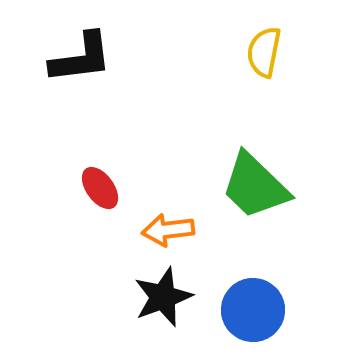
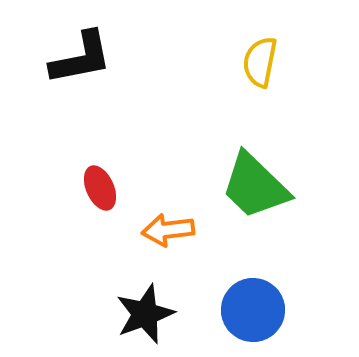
yellow semicircle: moved 4 px left, 10 px down
black L-shape: rotated 4 degrees counterclockwise
red ellipse: rotated 12 degrees clockwise
black star: moved 18 px left, 17 px down
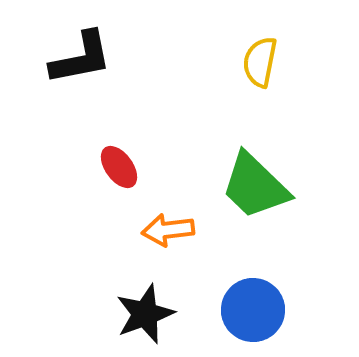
red ellipse: moved 19 px right, 21 px up; rotated 12 degrees counterclockwise
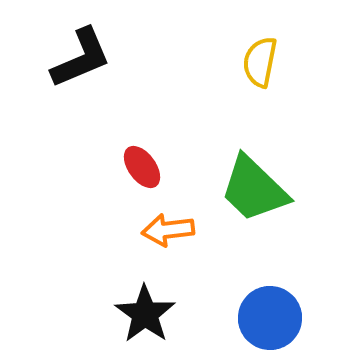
black L-shape: rotated 12 degrees counterclockwise
red ellipse: moved 23 px right
green trapezoid: moved 1 px left, 3 px down
blue circle: moved 17 px right, 8 px down
black star: rotated 16 degrees counterclockwise
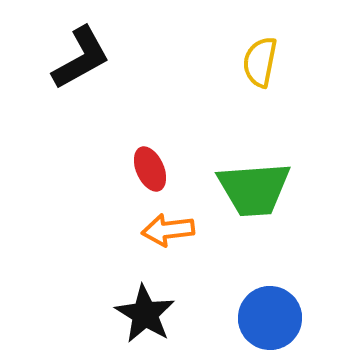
black L-shape: rotated 6 degrees counterclockwise
red ellipse: moved 8 px right, 2 px down; rotated 12 degrees clockwise
green trapezoid: rotated 48 degrees counterclockwise
black star: rotated 4 degrees counterclockwise
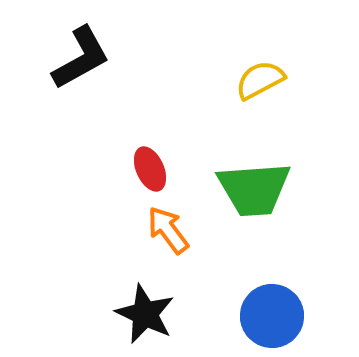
yellow semicircle: moved 18 px down; rotated 51 degrees clockwise
orange arrow: rotated 60 degrees clockwise
black star: rotated 6 degrees counterclockwise
blue circle: moved 2 px right, 2 px up
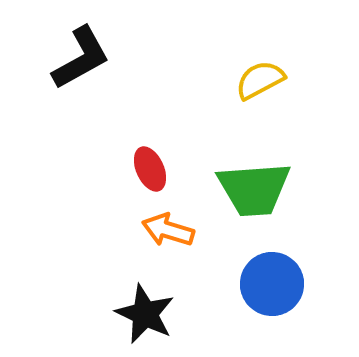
orange arrow: rotated 36 degrees counterclockwise
blue circle: moved 32 px up
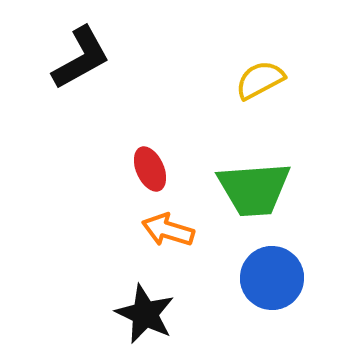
blue circle: moved 6 px up
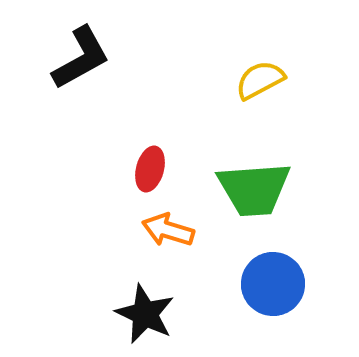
red ellipse: rotated 39 degrees clockwise
blue circle: moved 1 px right, 6 px down
